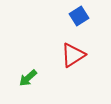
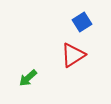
blue square: moved 3 px right, 6 px down
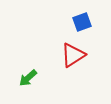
blue square: rotated 12 degrees clockwise
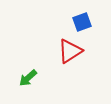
red triangle: moved 3 px left, 4 px up
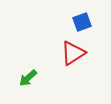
red triangle: moved 3 px right, 2 px down
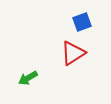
green arrow: rotated 12 degrees clockwise
